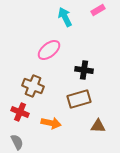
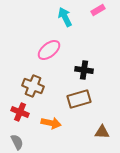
brown triangle: moved 4 px right, 6 px down
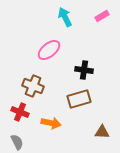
pink rectangle: moved 4 px right, 6 px down
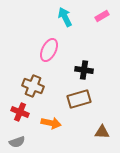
pink ellipse: rotated 25 degrees counterclockwise
gray semicircle: rotated 98 degrees clockwise
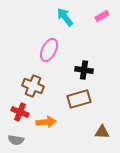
cyan arrow: rotated 12 degrees counterclockwise
orange arrow: moved 5 px left, 1 px up; rotated 18 degrees counterclockwise
gray semicircle: moved 1 px left, 2 px up; rotated 28 degrees clockwise
